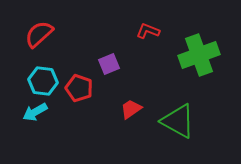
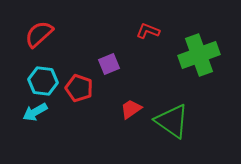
green triangle: moved 6 px left; rotated 6 degrees clockwise
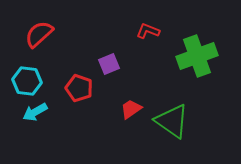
green cross: moved 2 px left, 1 px down
cyan hexagon: moved 16 px left
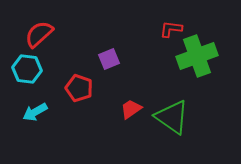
red L-shape: moved 23 px right, 2 px up; rotated 15 degrees counterclockwise
purple square: moved 5 px up
cyan hexagon: moved 12 px up
green triangle: moved 4 px up
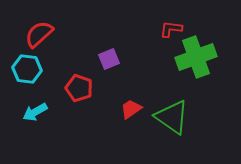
green cross: moved 1 px left, 1 px down
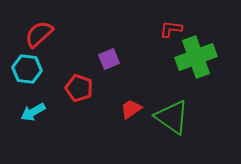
cyan arrow: moved 2 px left
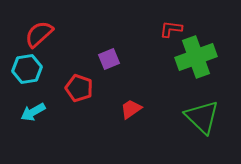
cyan hexagon: rotated 16 degrees counterclockwise
green triangle: moved 30 px right; rotated 9 degrees clockwise
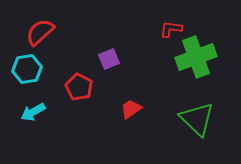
red semicircle: moved 1 px right, 2 px up
red pentagon: moved 1 px up; rotated 8 degrees clockwise
green triangle: moved 5 px left, 2 px down
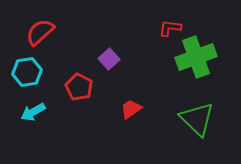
red L-shape: moved 1 px left, 1 px up
purple square: rotated 20 degrees counterclockwise
cyan hexagon: moved 3 px down
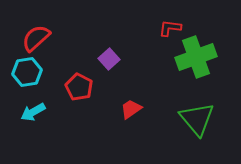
red semicircle: moved 4 px left, 6 px down
green triangle: rotated 6 degrees clockwise
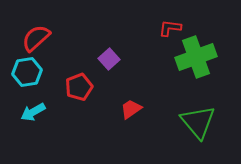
red pentagon: rotated 24 degrees clockwise
green triangle: moved 1 px right, 3 px down
